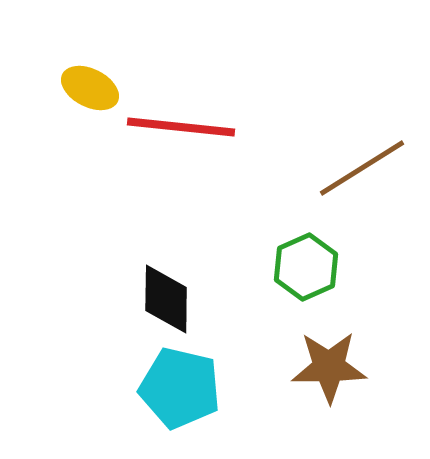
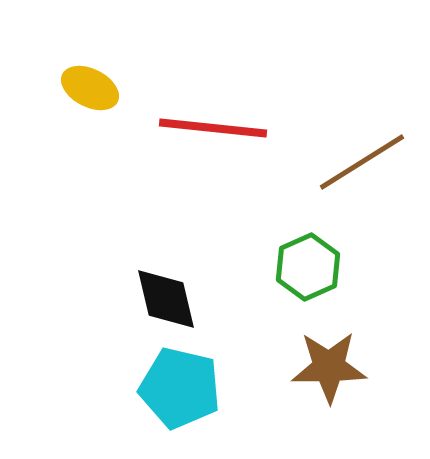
red line: moved 32 px right, 1 px down
brown line: moved 6 px up
green hexagon: moved 2 px right
black diamond: rotated 14 degrees counterclockwise
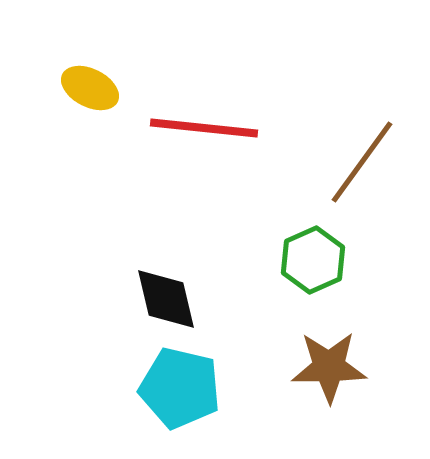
red line: moved 9 px left
brown line: rotated 22 degrees counterclockwise
green hexagon: moved 5 px right, 7 px up
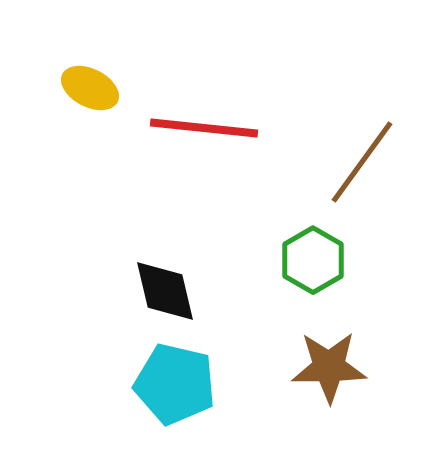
green hexagon: rotated 6 degrees counterclockwise
black diamond: moved 1 px left, 8 px up
cyan pentagon: moved 5 px left, 4 px up
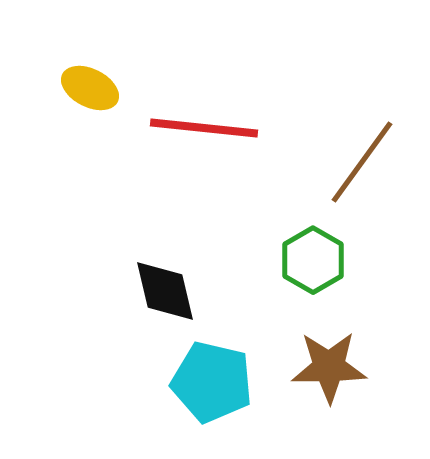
cyan pentagon: moved 37 px right, 2 px up
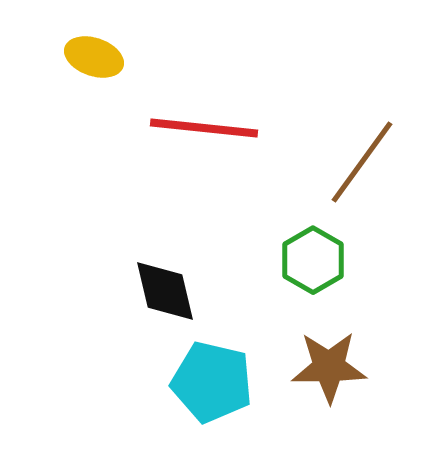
yellow ellipse: moved 4 px right, 31 px up; rotated 8 degrees counterclockwise
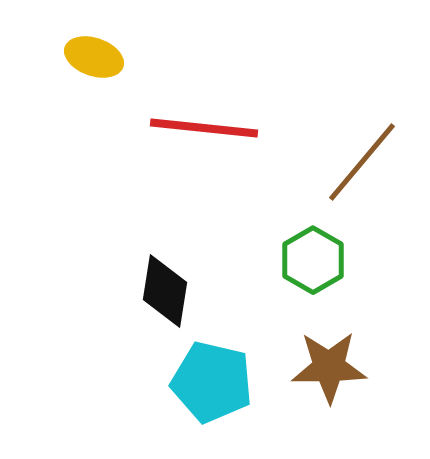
brown line: rotated 4 degrees clockwise
black diamond: rotated 22 degrees clockwise
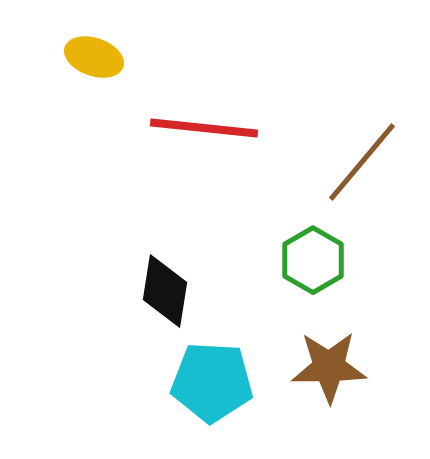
cyan pentagon: rotated 10 degrees counterclockwise
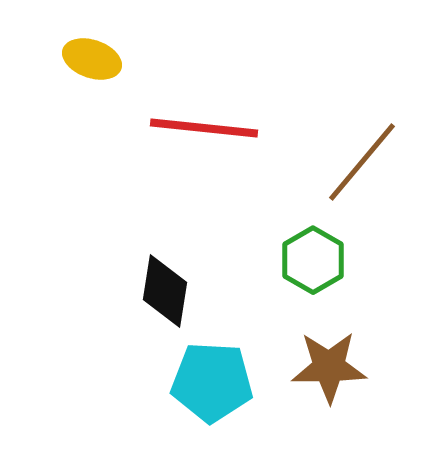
yellow ellipse: moved 2 px left, 2 px down
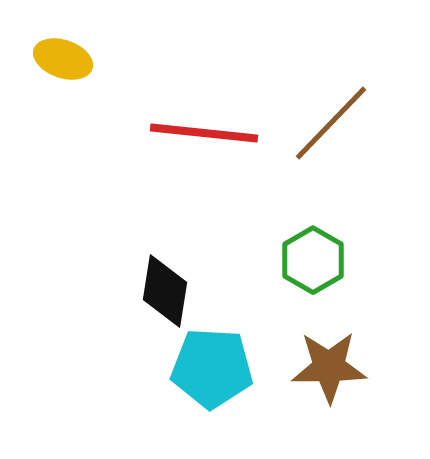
yellow ellipse: moved 29 px left
red line: moved 5 px down
brown line: moved 31 px left, 39 px up; rotated 4 degrees clockwise
cyan pentagon: moved 14 px up
